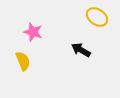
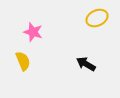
yellow ellipse: moved 1 px down; rotated 60 degrees counterclockwise
black arrow: moved 5 px right, 14 px down
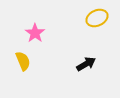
pink star: moved 2 px right, 1 px down; rotated 18 degrees clockwise
black arrow: rotated 120 degrees clockwise
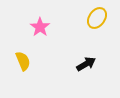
yellow ellipse: rotated 30 degrees counterclockwise
pink star: moved 5 px right, 6 px up
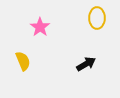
yellow ellipse: rotated 35 degrees counterclockwise
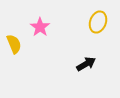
yellow ellipse: moved 1 px right, 4 px down; rotated 20 degrees clockwise
yellow semicircle: moved 9 px left, 17 px up
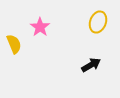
black arrow: moved 5 px right, 1 px down
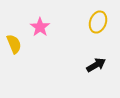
black arrow: moved 5 px right
